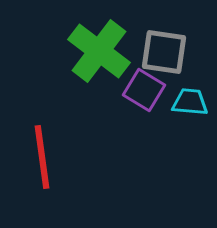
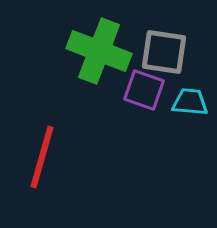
green cross: rotated 16 degrees counterclockwise
purple square: rotated 12 degrees counterclockwise
red line: rotated 24 degrees clockwise
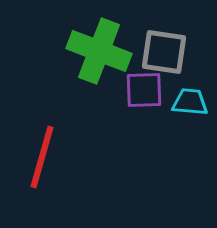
purple square: rotated 21 degrees counterclockwise
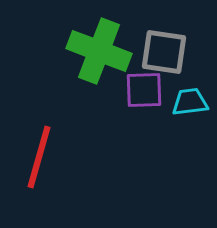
cyan trapezoid: rotated 12 degrees counterclockwise
red line: moved 3 px left
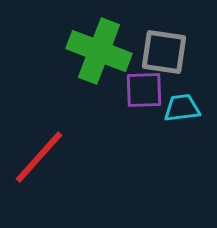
cyan trapezoid: moved 8 px left, 6 px down
red line: rotated 26 degrees clockwise
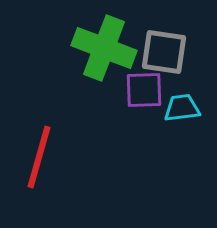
green cross: moved 5 px right, 3 px up
red line: rotated 26 degrees counterclockwise
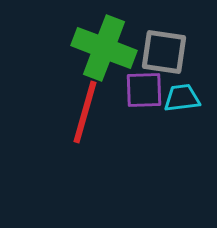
cyan trapezoid: moved 10 px up
red line: moved 46 px right, 45 px up
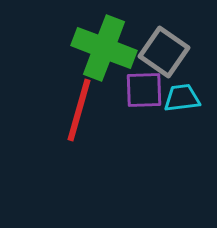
gray square: rotated 27 degrees clockwise
red line: moved 6 px left, 2 px up
